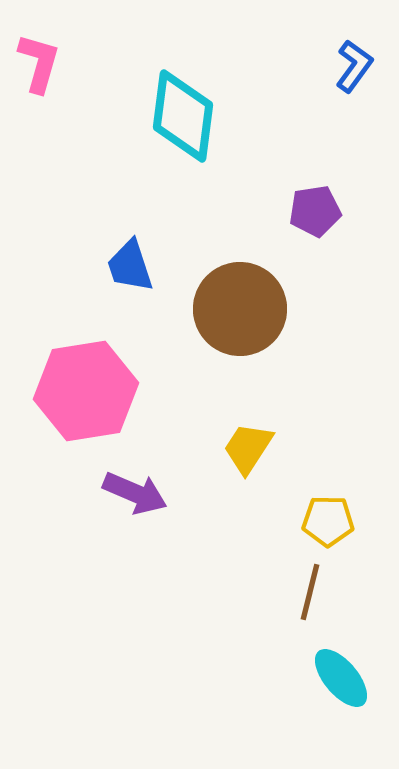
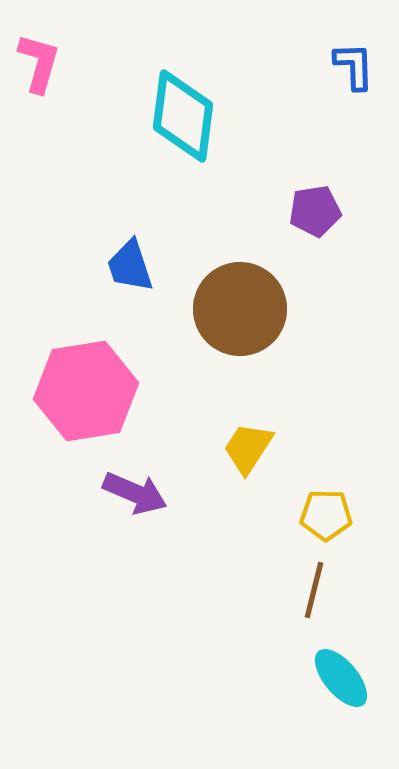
blue L-shape: rotated 38 degrees counterclockwise
yellow pentagon: moved 2 px left, 6 px up
brown line: moved 4 px right, 2 px up
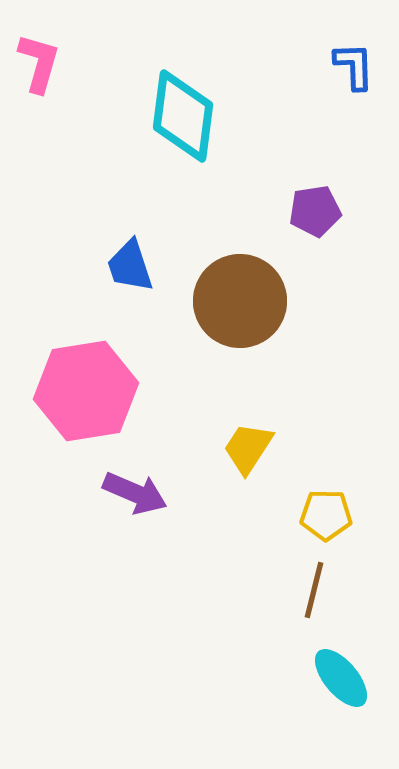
brown circle: moved 8 px up
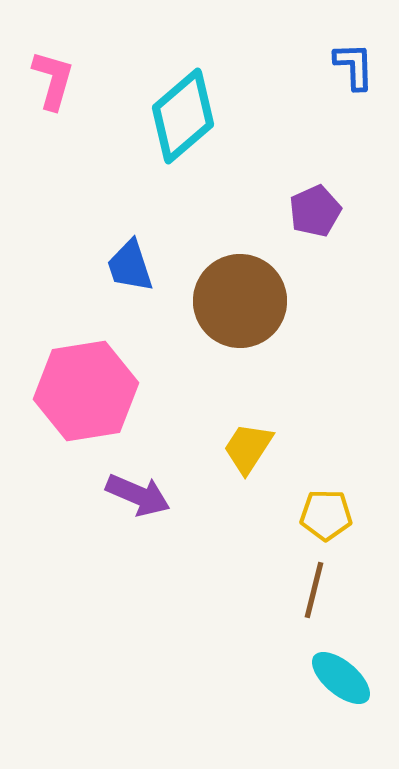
pink L-shape: moved 14 px right, 17 px down
cyan diamond: rotated 42 degrees clockwise
purple pentagon: rotated 15 degrees counterclockwise
purple arrow: moved 3 px right, 2 px down
cyan ellipse: rotated 10 degrees counterclockwise
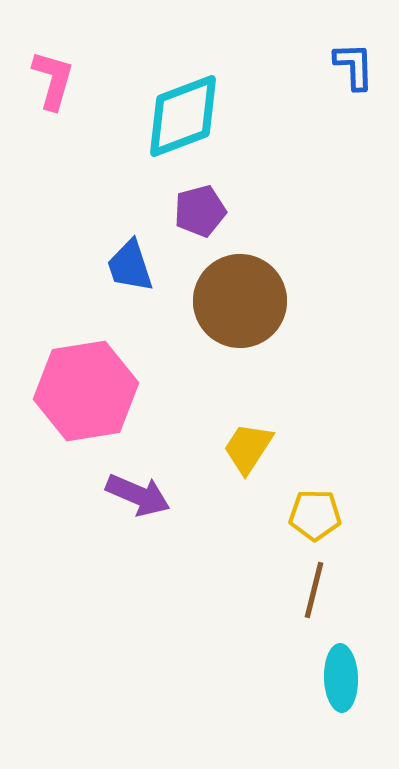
cyan diamond: rotated 20 degrees clockwise
purple pentagon: moved 115 px left; rotated 9 degrees clockwise
yellow pentagon: moved 11 px left
cyan ellipse: rotated 48 degrees clockwise
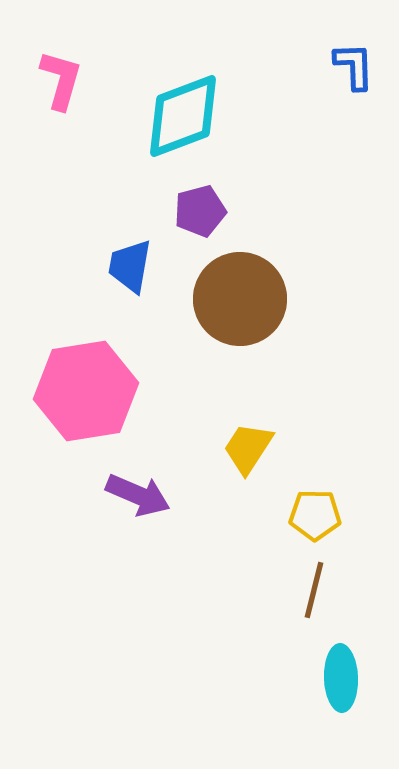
pink L-shape: moved 8 px right
blue trapezoid: rotated 28 degrees clockwise
brown circle: moved 2 px up
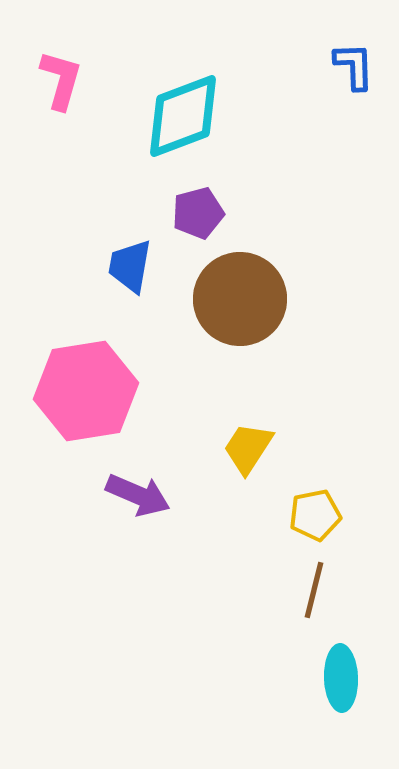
purple pentagon: moved 2 px left, 2 px down
yellow pentagon: rotated 12 degrees counterclockwise
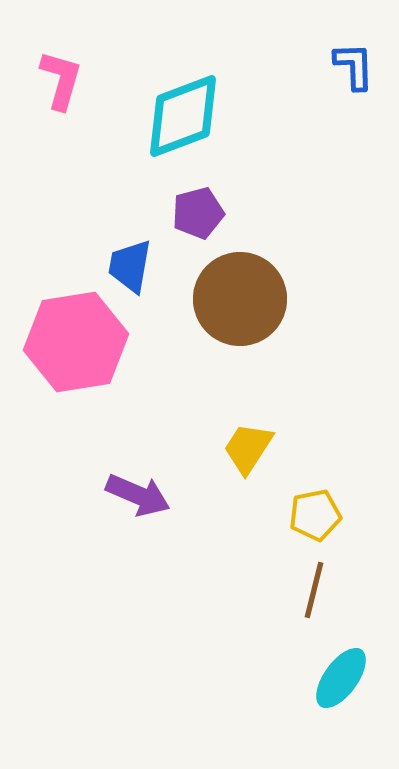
pink hexagon: moved 10 px left, 49 px up
cyan ellipse: rotated 38 degrees clockwise
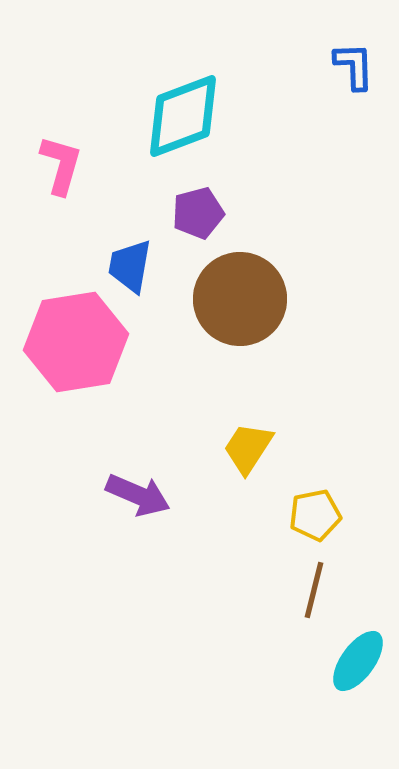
pink L-shape: moved 85 px down
cyan ellipse: moved 17 px right, 17 px up
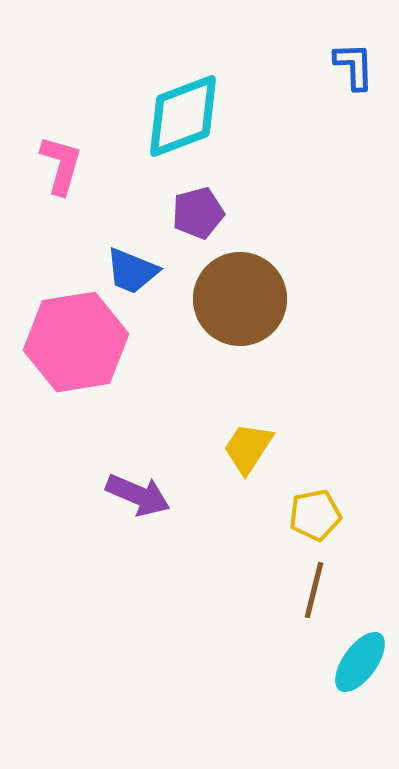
blue trapezoid: moved 2 px right, 5 px down; rotated 78 degrees counterclockwise
cyan ellipse: moved 2 px right, 1 px down
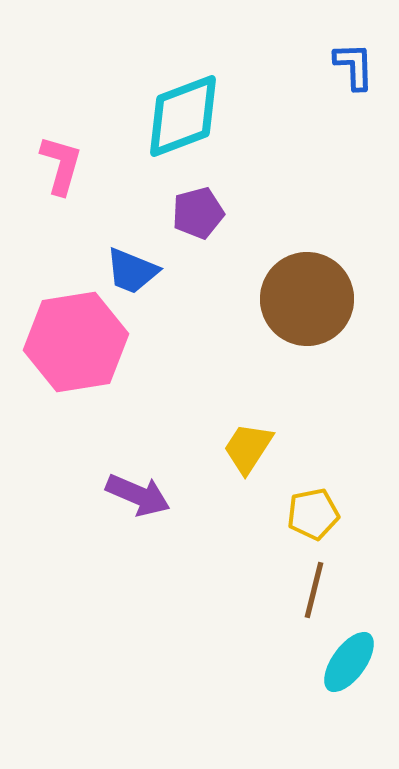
brown circle: moved 67 px right
yellow pentagon: moved 2 px left, 1 px up
cyan ellipse: moved 11 px left
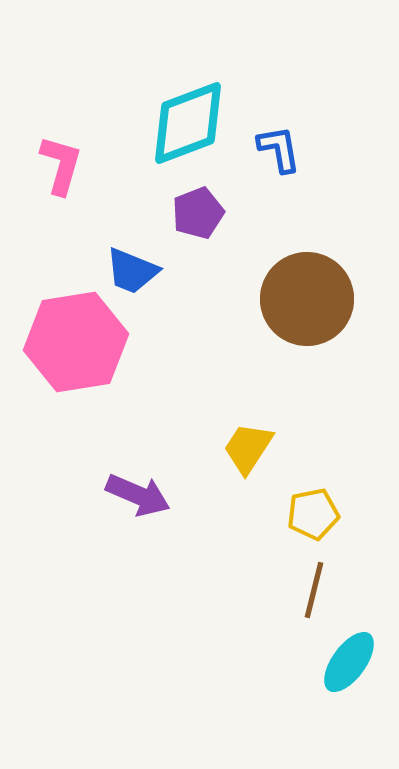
blue L-shape: moved 75 px left, 83 px down; rotated 8 degrees counterclockwise
cyan diamond: moved 5 px right, 7 px down
purple pentagon: rotated 6 degrees counterclockwise
